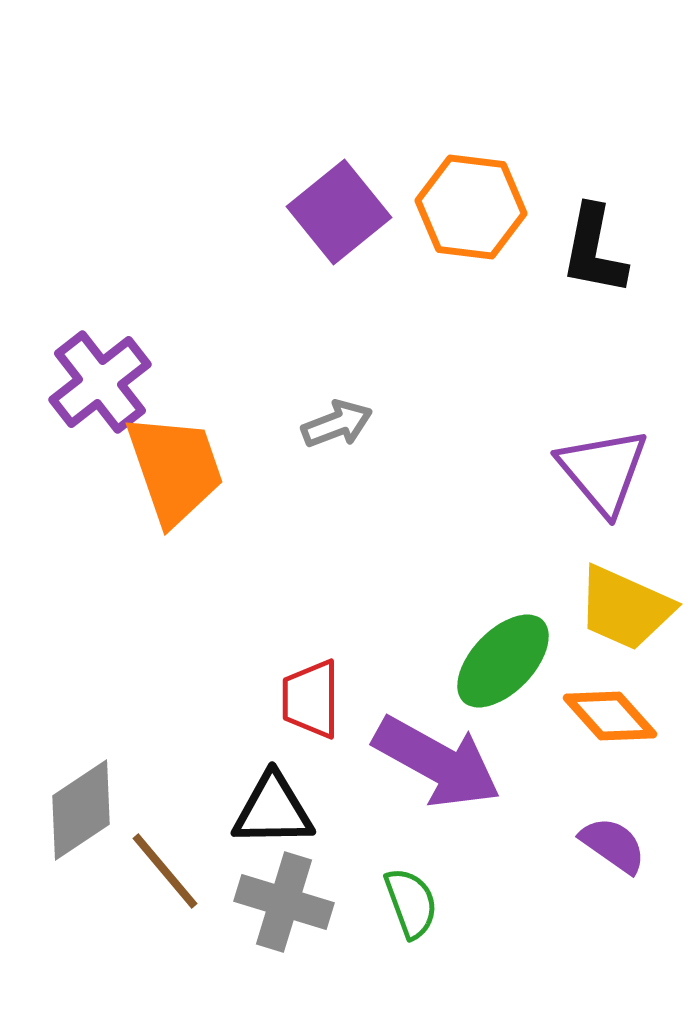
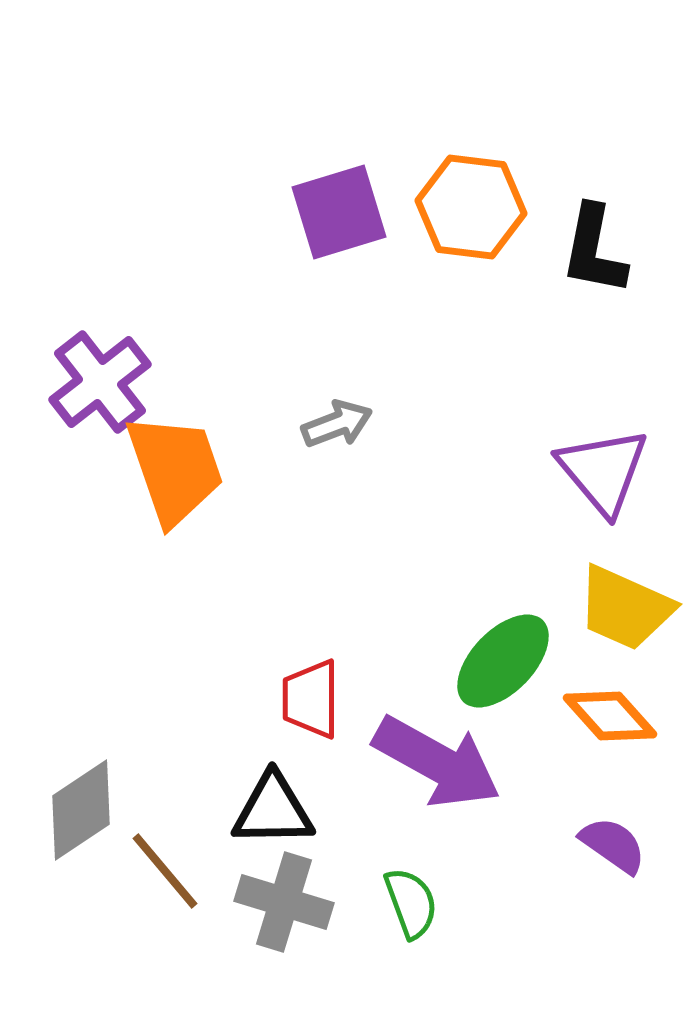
purple square: rotated 22 degrees clockwise
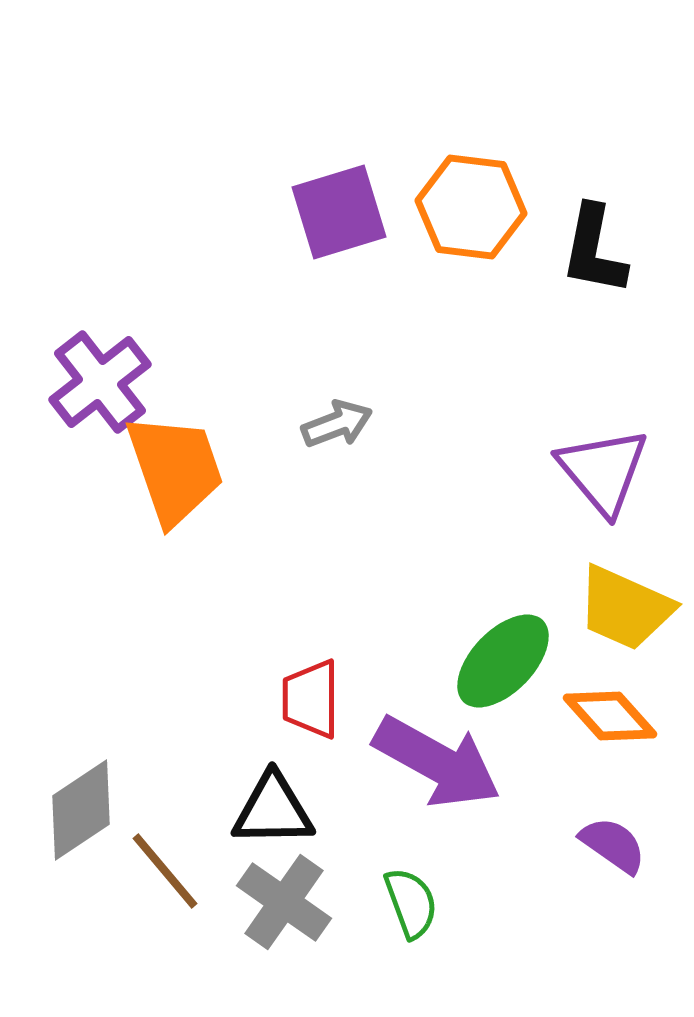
gray cross: rotated 18 degrees clockwise
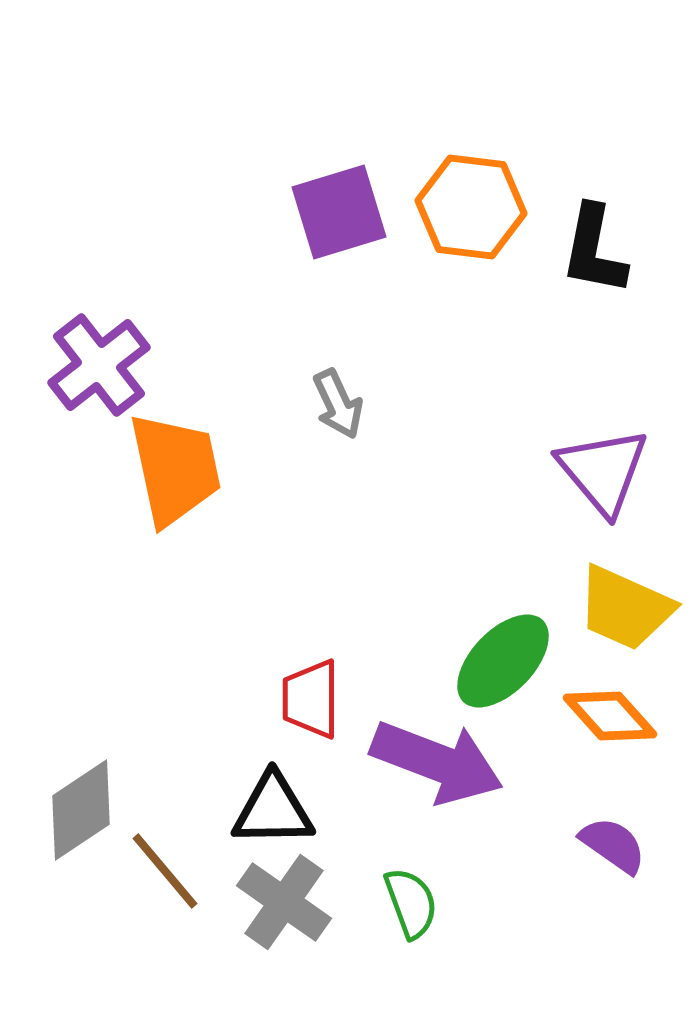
purple cross: moved 1 px left, 17 px up
gray arrow: moved 1 px right, 20 px up; rotated 86 degrees clockwise
orange trapezoid: rotated 7 degrees clockwise
purple arrow: rotated 8 degrees counterclockwise
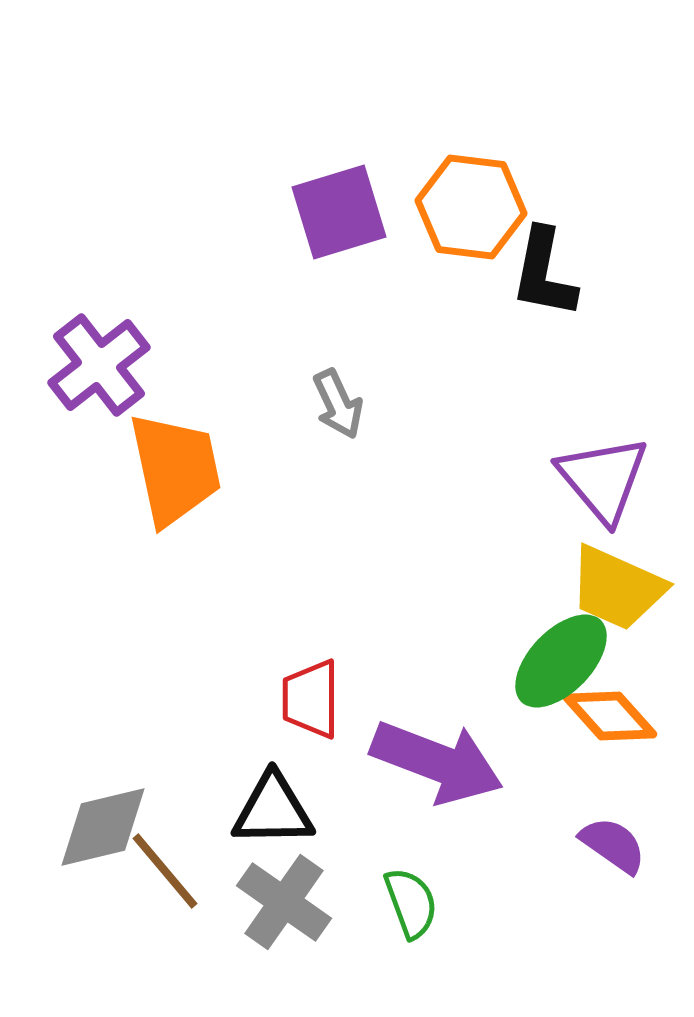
black L-shape: moved 50 px left, 23 px down
purple triangle: moved 8 px down
yellow trapezoid: moved 8 px left, 20 px up
green ellipse: moved 58 px right
gray diamond: moved 22 px right, 17 px down; rotated 20 degrees clockwise
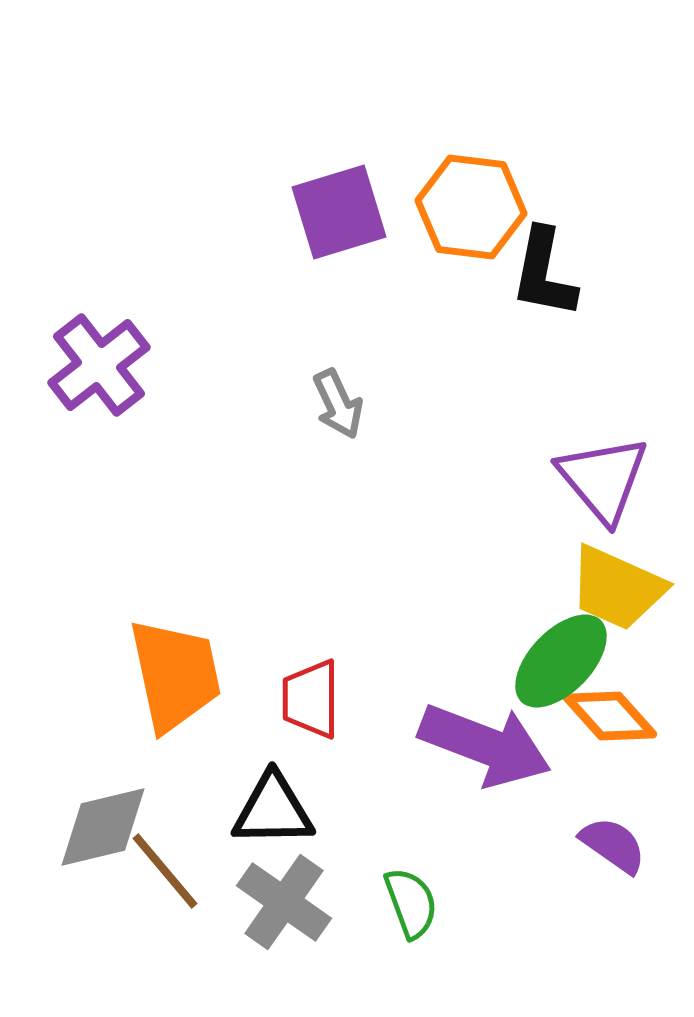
orange trapezoid: moved 206 px down
purple arrow: moved 48 px right, 17 px up
